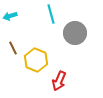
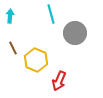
cyan arrow: rotated 112 degrees clockwise
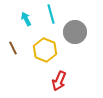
cyan arrow: moved 16 px right, 3 px down; rotated 32 degrees counterclockwise
gray circle: moved 1 px up
yellow hexagon: moved 9 px right, 10 px up
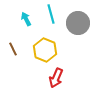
gray circle: moved 3 px right, 9 px up
brown line: moved 1 px down
red arrow: moved 3 px left, 3 px up
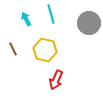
gray circle: moved 11 px right
yellow hexagon: rotated 10 degrees counterclockwise
red arrow: moved 2 px down
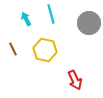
red arrow: moved 19 px right; rotated 48 degrees counterclockwise
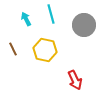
gray circle: moved 5 px left, 2 px down
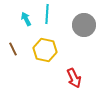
cyan line: moved 4 px left; rotated 18 degrees clockwise
red arrow: moved 1 px left, 2 px up
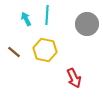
cyan line: moved 1 px down
gray circle: moved 3 px right, 1 px up
brown line: moved 1 px right, 3 px down; rotated 24 degrees counterclockwise
